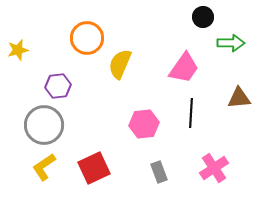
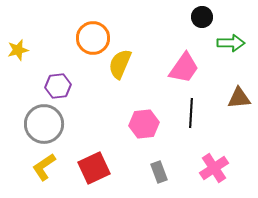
black circle: moved 1 px left
orange circle: moved 6 px right
gray circle: moved 1 px up
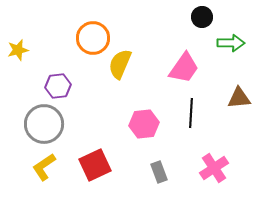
red square: moved 1 px right, 3 px up
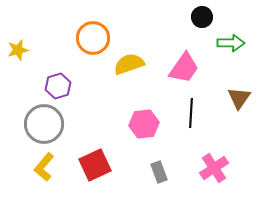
yellow semicircle: moved 9 px right; rotated 48 degrees clockwise
purple hexagon: rotated 10 degrees counterclockwise
brown triangle: rotated 50 degrees counterclockwise
yellow L-shape: rotated 16 degrees counterclockwise
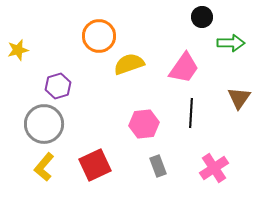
orange circle: moved 6 px right, 2 px up
gray rectangle: moved 1 px left, 6 px up
